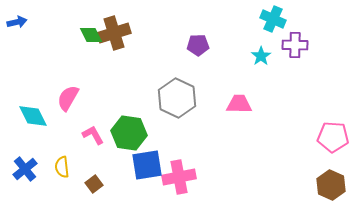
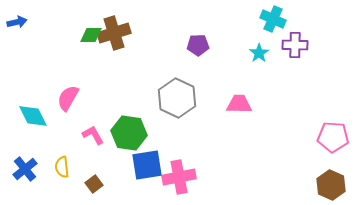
green diamond: rotated 65 degrees counterclockwise
cyan star: moved 2 px left, 3 px up
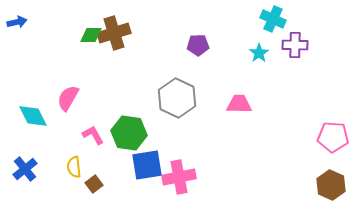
yellow semicircle: moved 12 px right
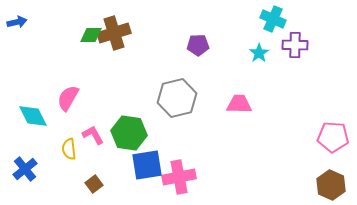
gray hexagon: rotated 21 degrees clockwise
yellow semicircle: moved 5 px left, 18 px up
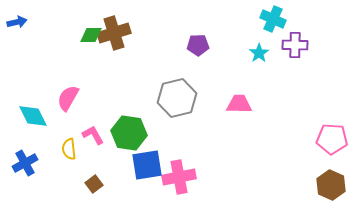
pink pentagon: moved 1 px left, 2 px down
blue cross: moved 6 px up; rotated 10 degrees clockwise
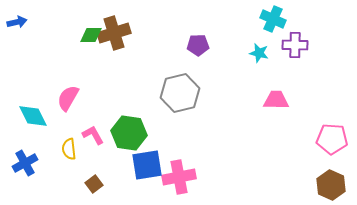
cyan star: rotated 24 degrees counterclockwise
gray hexagon: moved 3 px right, 5 px up
pink trapezoid: moved 37 px right, 4 px up
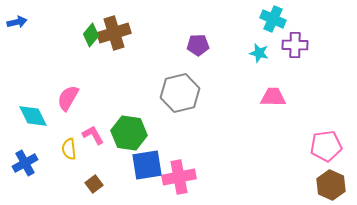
green diamond: rotated 50 degrees counterclockwise
pink trapezoid: moved 3 px left, 3 px up
pink pentagon: moved 6 px left, 7 px down; rotated 12 degrees counterclockwise
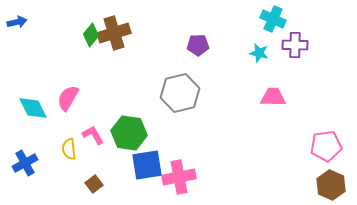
cyan diamond: moved 8 px up
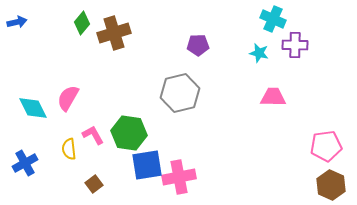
green diamond: moved 9 px left, 12 px up
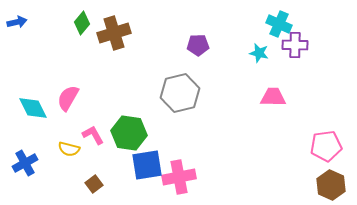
cyan cross: moved 6 px right, 5 px down
yellow semicircle: rotated 70 degrees counterclockwise
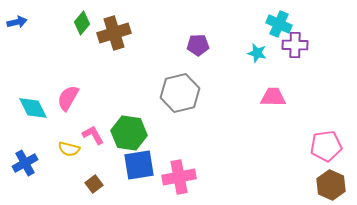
cyan star: moved 2 px left
blue square: moved 8 px left
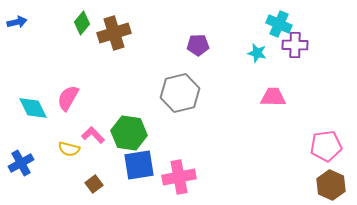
pink L-shape: rotated 15 degrees counterclockwise
blue cross: moved 4 px left
